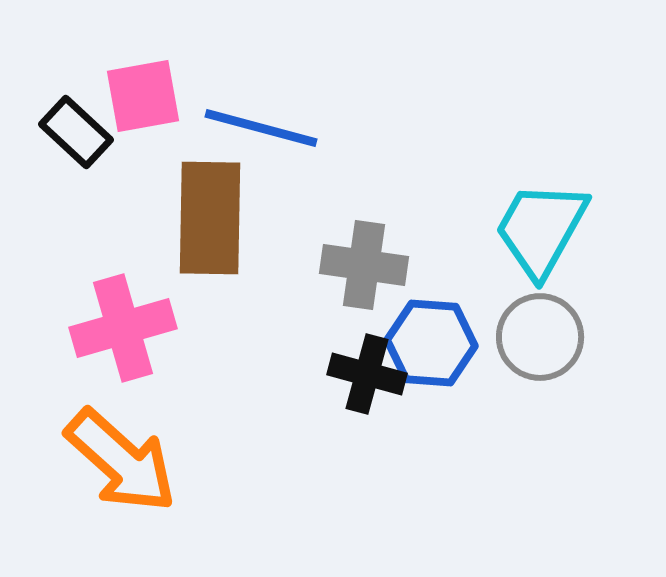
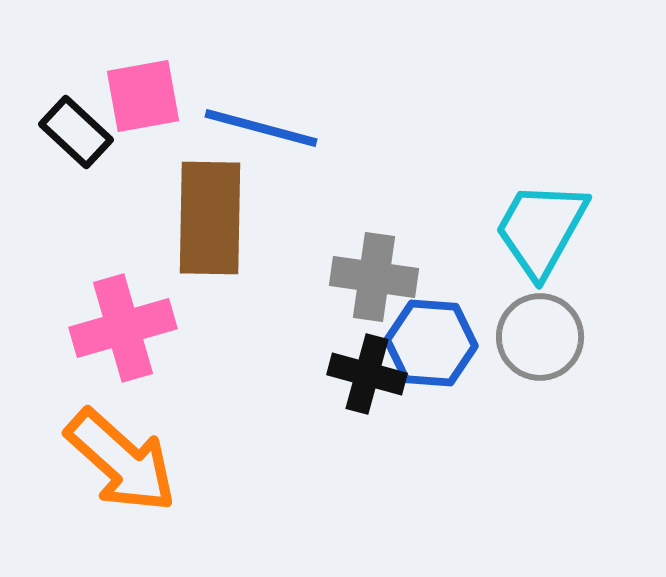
gray cross: moved 10 px right, 12 px down
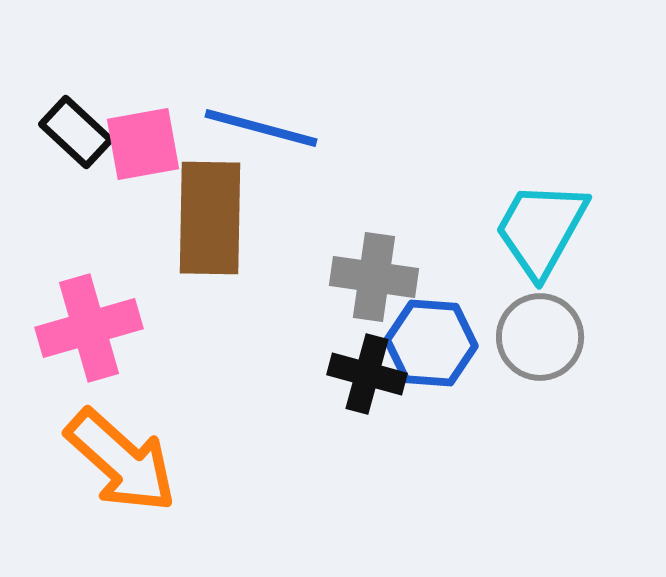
pink square: moved 48 px down
pink cross: moved 34 px left
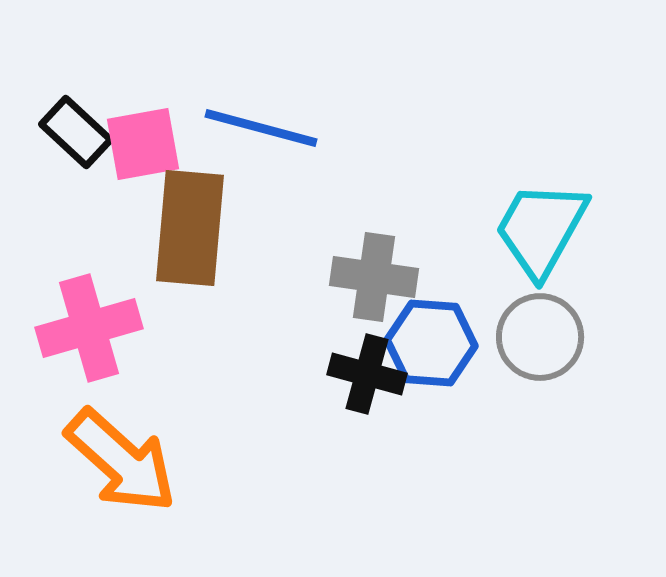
brown rectangle: moved 20 px left, 10 px down; rotated 4 degrees clockwise
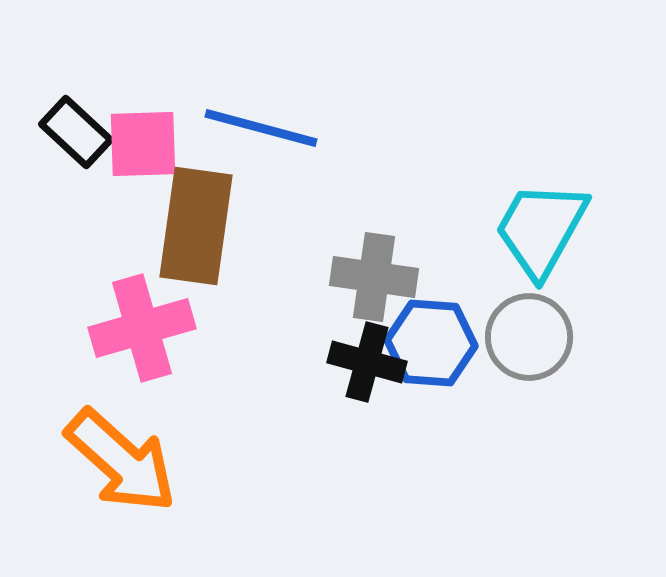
pink square: rotated 8 degrees clockwise
brown rectangle: moved 6 px right, 2 px up; rotated 3 degrees clockwise
pink cross: moved 53 px right
gray circle: moved 11 px left
black cross: moved 12 px up
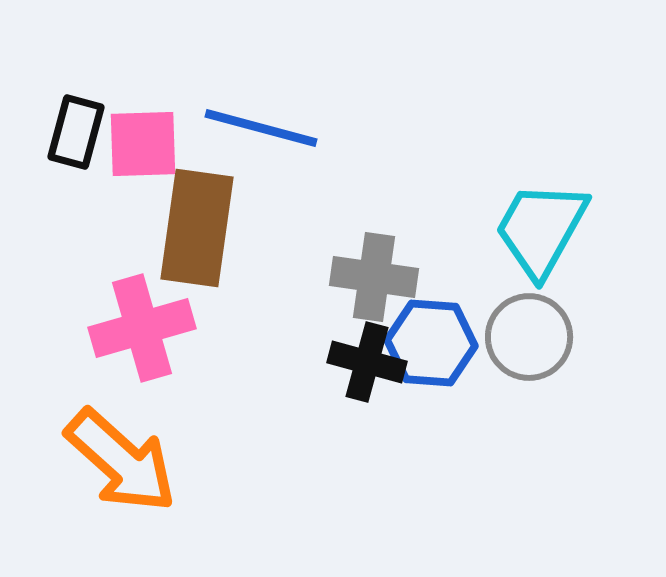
black rectangle: rotated 62 degrees clockwise
brown rectangle: moved 1 px right, 2 px down
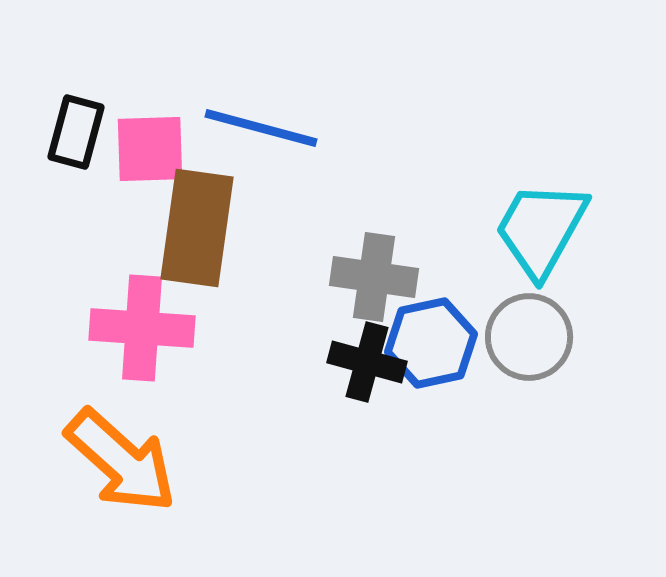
pink square: moved 7 px right, 5 px down
pink cross: rotated 20 degrees clockwise
blue hexagon: rotated 16 degrees counterclockwise
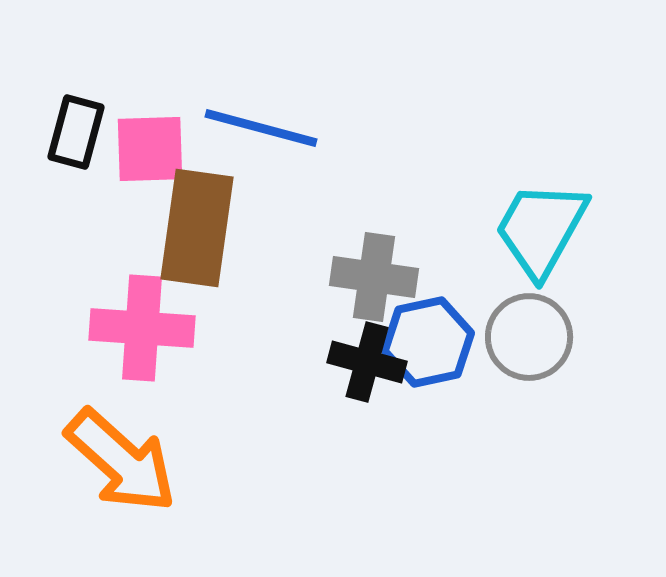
blue hexagon: moved 3 px left, 1 px up
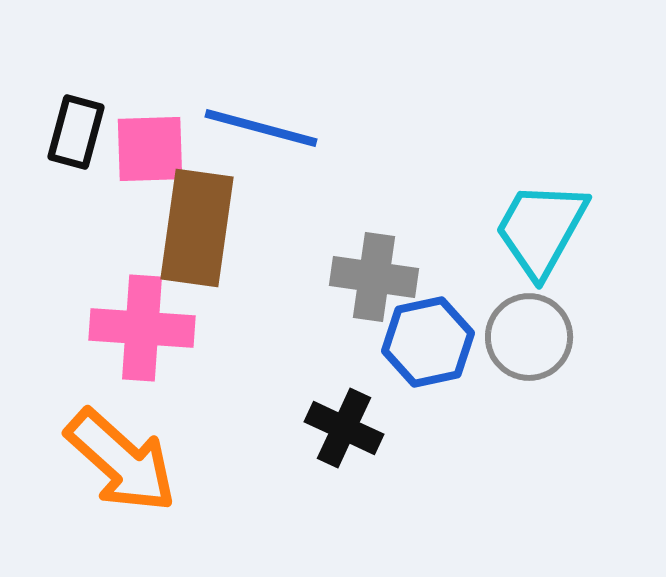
black cross: moved 23 px left, 66 px down; rotated 10 degrees clockwise
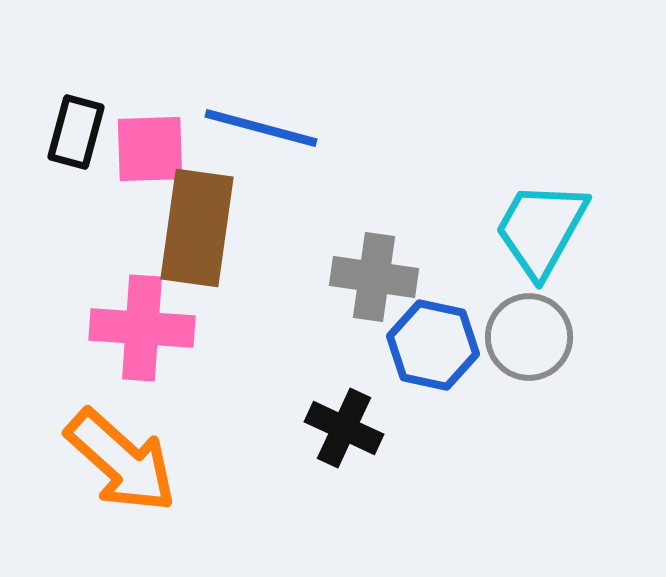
blue hexagon: moved 5 px right, 3 px down; rotated 24 degrees clockwise
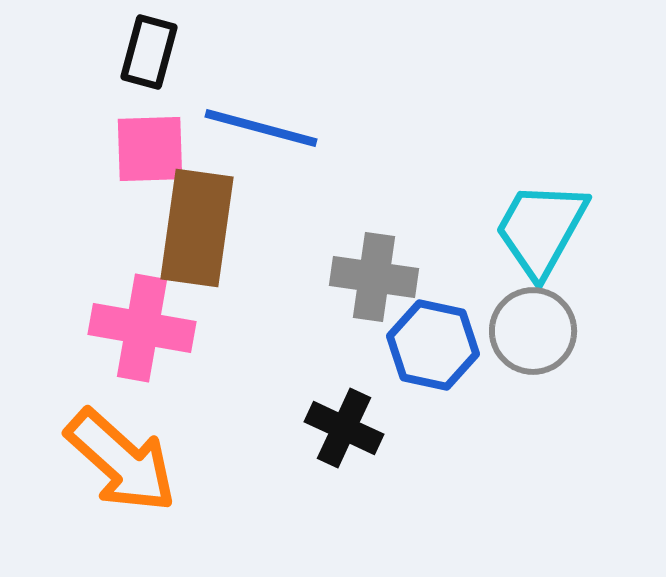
black rectangle: moved 73 px right, 80 px up
pink cross: rotated 6 degrees clockwise
gray circle: moved 4 px right, 6 px up
